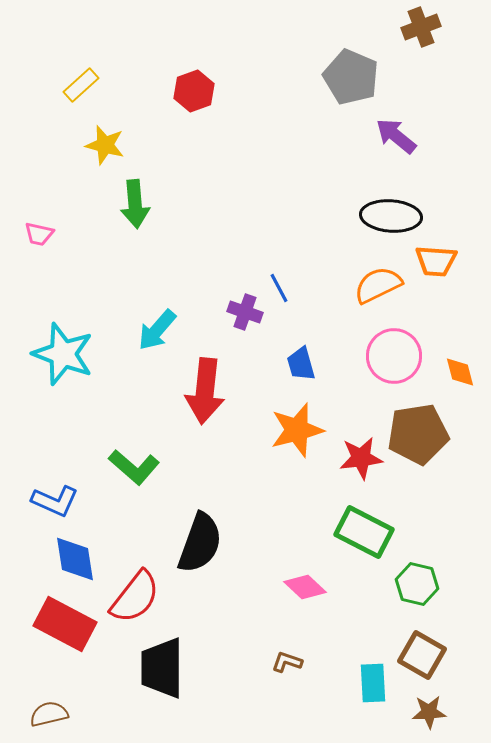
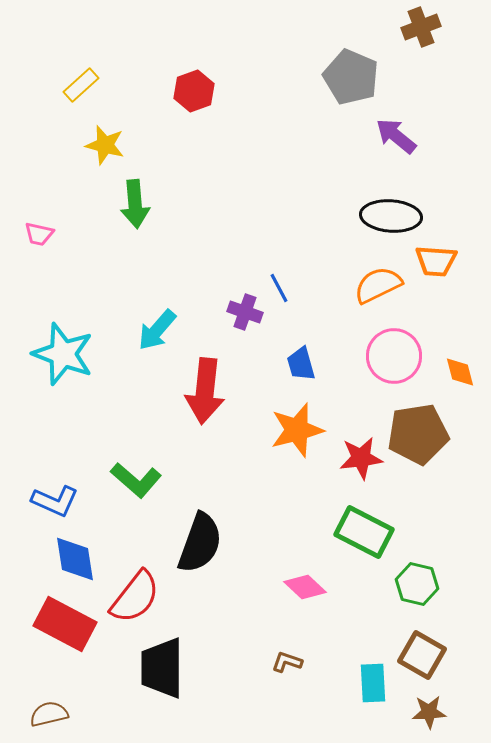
green L-shape: moved 2 px right, 13 px down
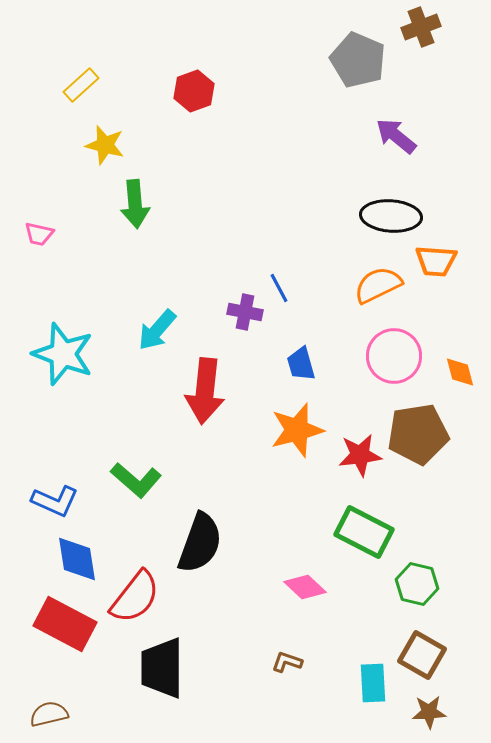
gray pentagon: moved 7 px right, 17 px up
purple cross: rotated 8 degrees counterclockwise
red star: moved 1 px left, 3 px up
blue diamond: moved 2 px right
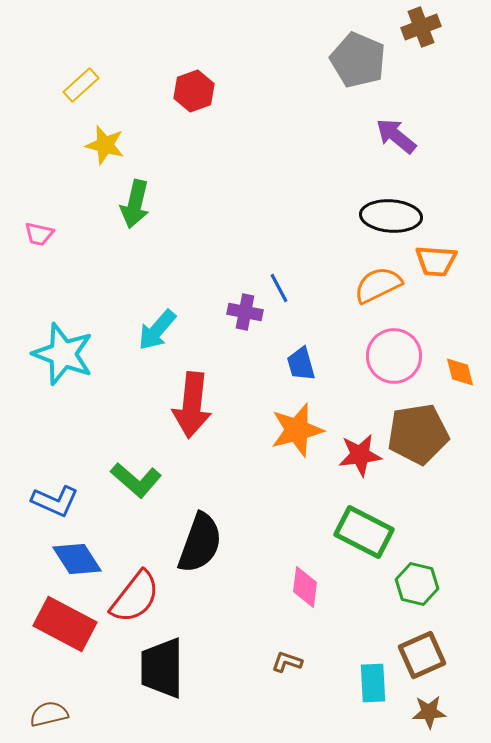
green arrow: rotated 18 degrees clockwise
red arrow: moved 13 px left, 14 px down
blue diamond: rotated 24 degrees counterclockwise
pink diamond: rotated 54 degrees clockwise
brown square: rotated 36 degrees clockwise
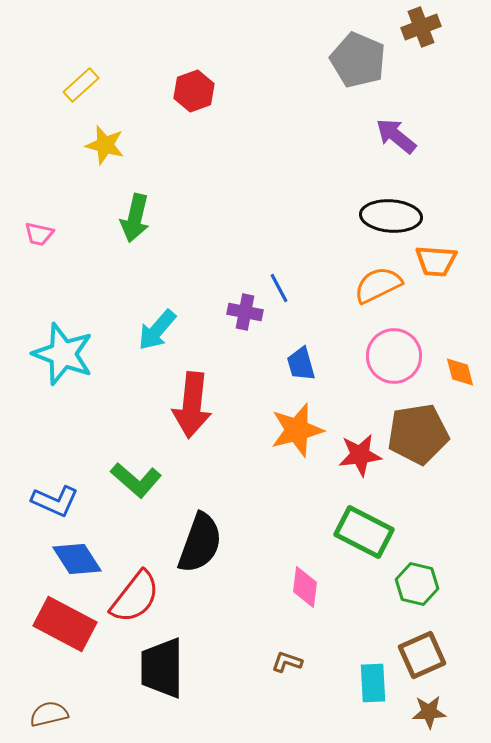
green arrow: moved 14 px down
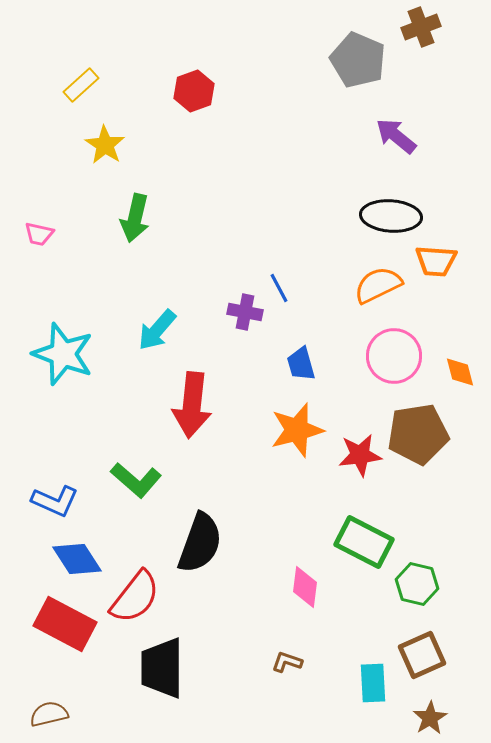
yellow star: rotated 18 degrees clockwise
green rectangle: moved 10 px down
brown star: moved 1 px right, 6 px down; rotated 28 degrees counterclockwise
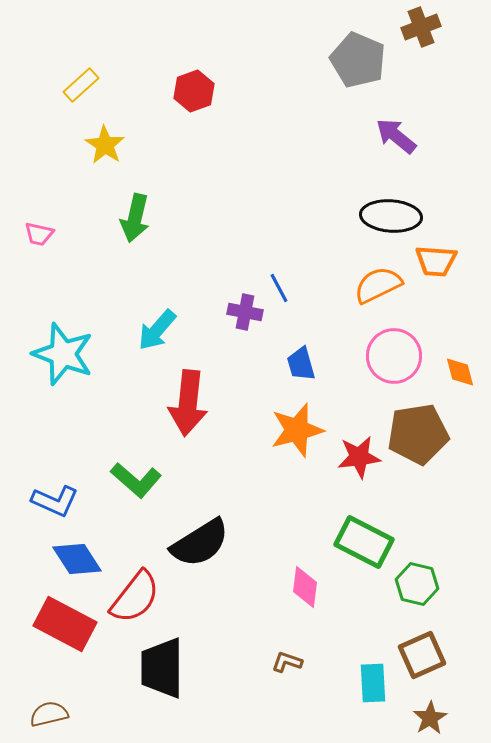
red arrow: moved 4 px left, 2 px up
red star: moved 1 px left, 2 px down
black semicircle: rotated 38 degrees clockwise
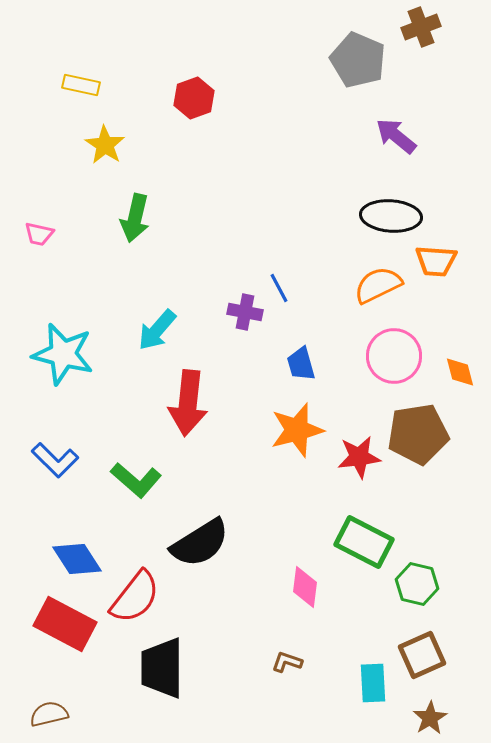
yellow rectangle: rotated 54 degrees clockwise
red hexagon: moved 7 px down
cyan star: rotated 6 degrees counterclockwise
blue L-shape: moved 41 px up; rotated 21 degrees clockwise
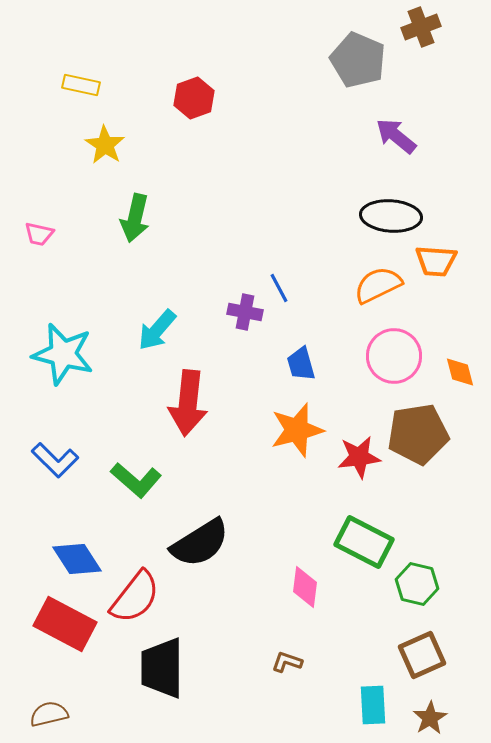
cyan rectangle: moved 22 px down
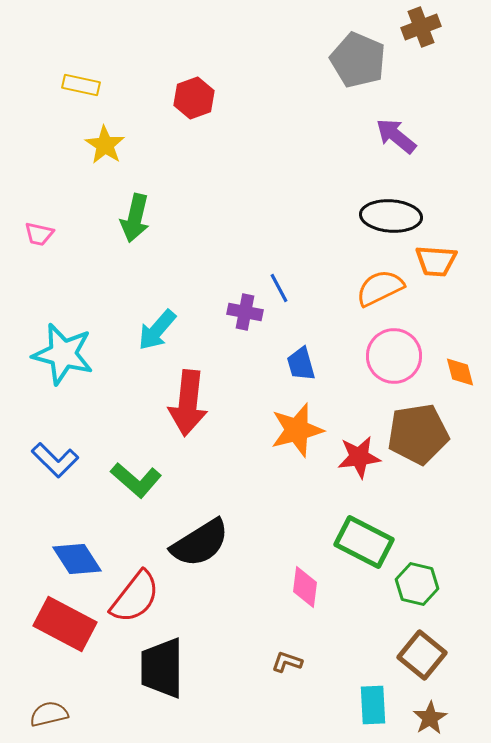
orange semicircle: moved 2 px right, 3 px down
brown square: rotated 27 degrees counterclockwise
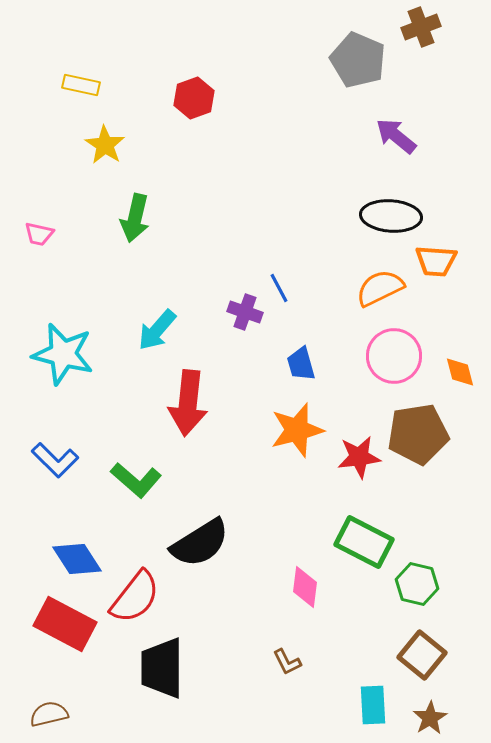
purple cross: rotated 8 degrees clockwise
brown L-shape: rotated 136 degrees counterclockwise
